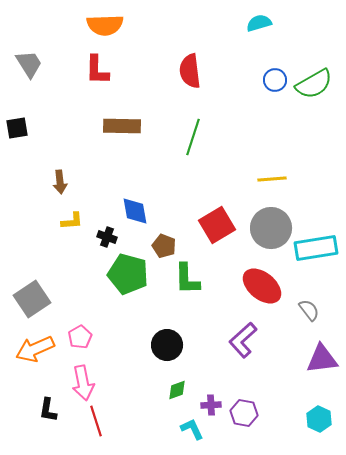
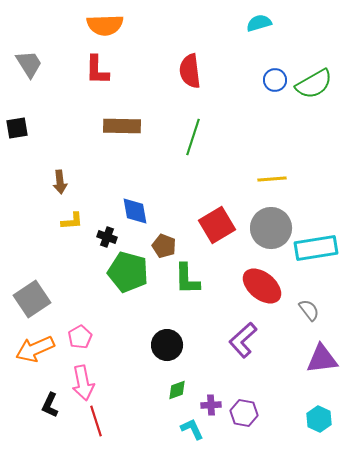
green pentagon: moved 2 px up
black L-shape: moved 2 px right, 5 px up; rotated 15 degrees clockwise
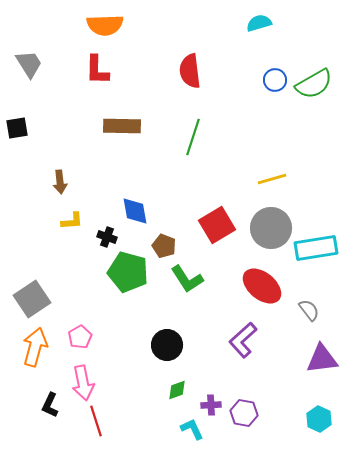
yellow line: rotated 12 degrees counterclockwise
green L-shape: rotated 32 degrees counterclockwise
orange arrow: moved 2 px up; rotated 129 degrees clockwise
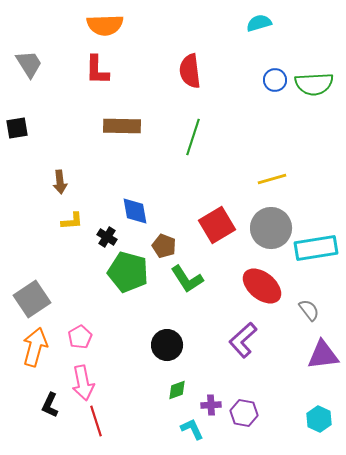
green semicircle: rotated 27 degrees clockwise
black cross: rotated 12 degrees clockwise
purple triangle: moved 1 px right, 4 px up
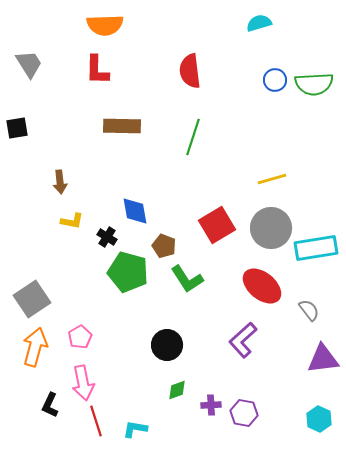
yellow L-shape: rotated 15 degrees clockwise
purple triangle: moved 4 px down
cyan L-shape: moved 57 px left; rotated 55 degrees counterclockwise
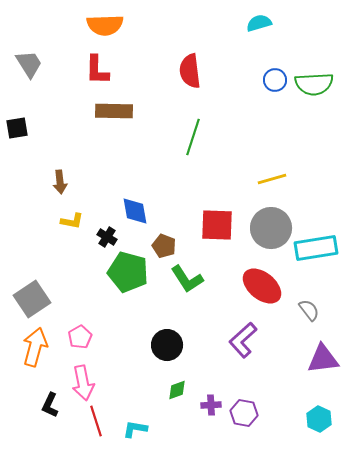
brown rectangle: moved 8 px left, 15 px up
red square: rotated 33 degrees clockwise
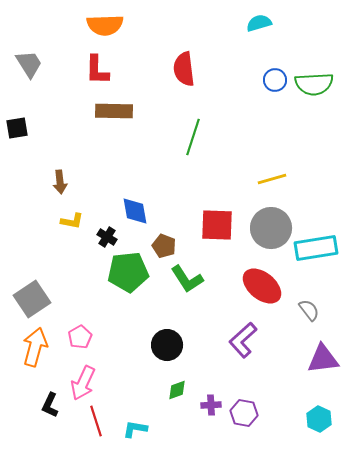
red semicircle: moved 6 px left, 2 px up
green pentagon: rotated 21 degrees counterclockwise
pink arrow: rotated 36 degrees clockwise
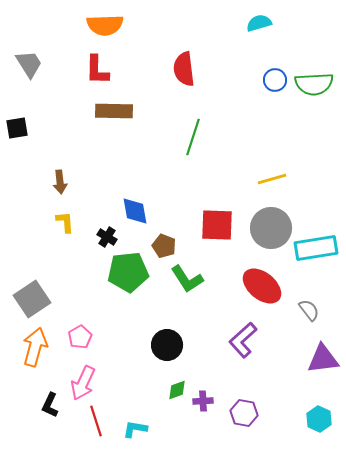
yellow L-shape: moved 7 px left, 1 px down; rotated 105 degrees counterclockwise
purple cross: moved 8 px left, 4 px up
